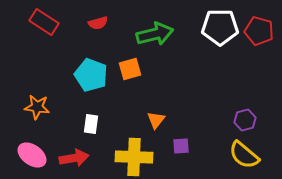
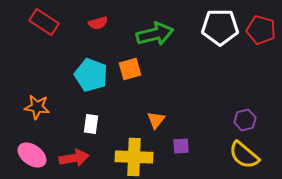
red pentagon: moved 2 px right, 1 px up
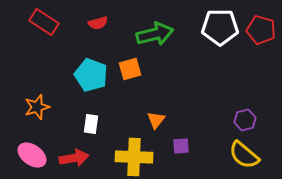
orange star: rotated 25 degrees counterclockwise
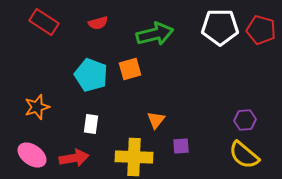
purple hexagon: rotated 10 degrees clockwise
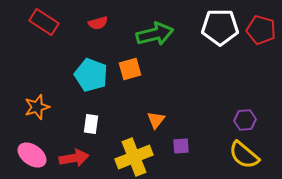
yellow cross: rotated 24 degrees counterclockwise
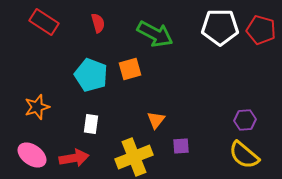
red semicircle: rotated 90 degrees counterclockwise
green arrow: rotated 42 degrees clockwise
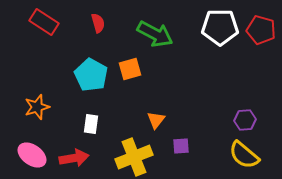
cyan pentagon: rotated 8 degrees clockwise
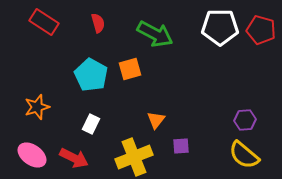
white rectangle: rotated 18 degrees clockwise
red arrow: rotated 36 degrees clockwise
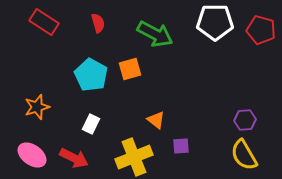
white pentagon: moved 5 px left, 5 px up
orange triangle: rotated 30 degrees counterclockwise
yellow semicircle: rotated 20 degrees clockwise
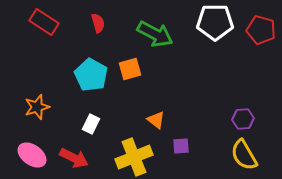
purple hexagon: moved 2 px left, 1 px up
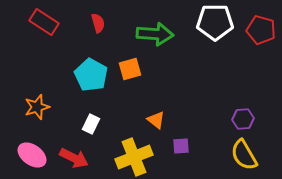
green arrow: rotated 24 degrees counterclockwise
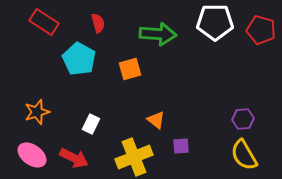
green arrow: moved 3 px right
cyan pentagon: moved 12 px left, 16 px up
orange star: moved 5 px down
